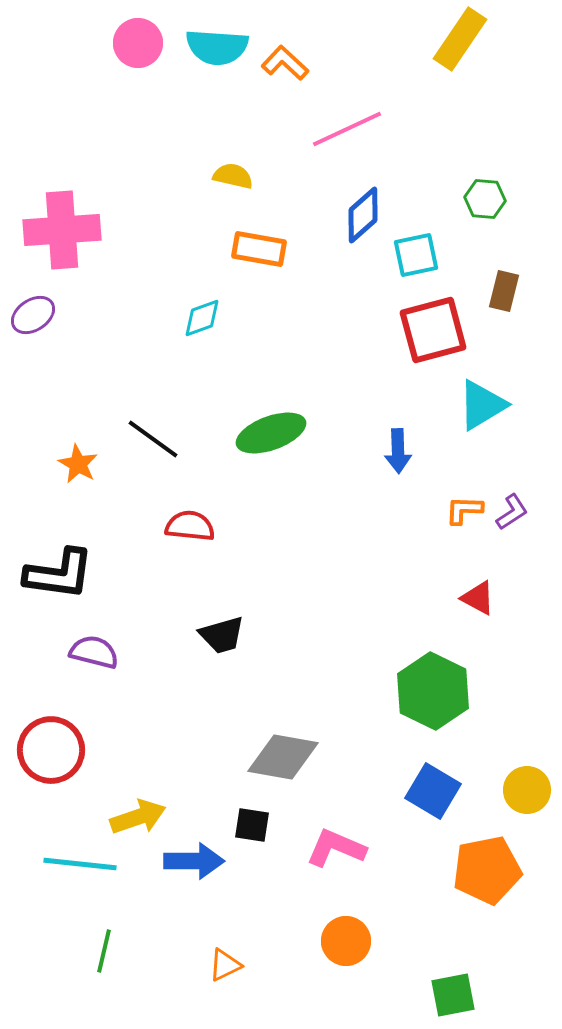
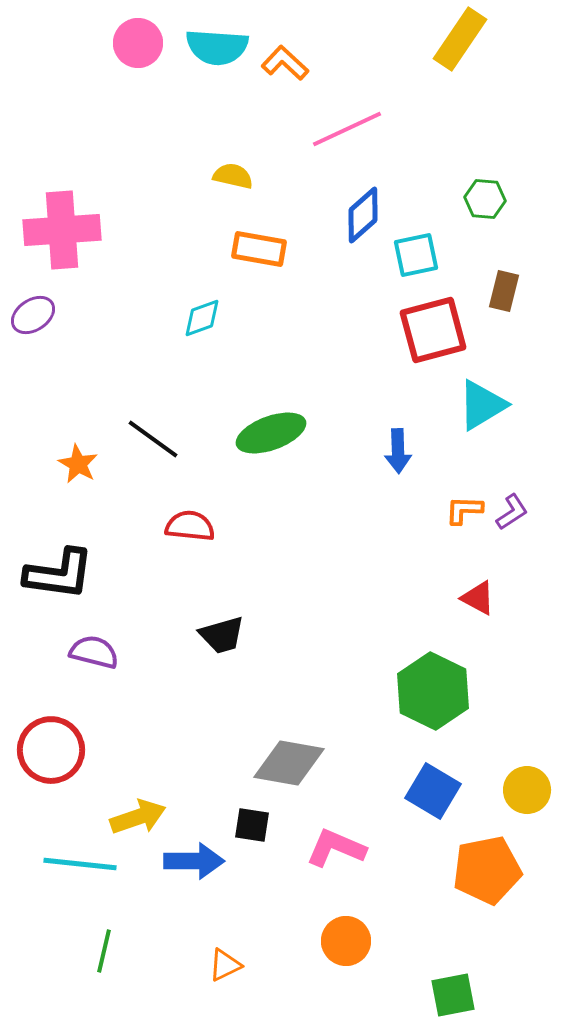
gray diamond at (283, 757): moved 6 px right, 6 px down
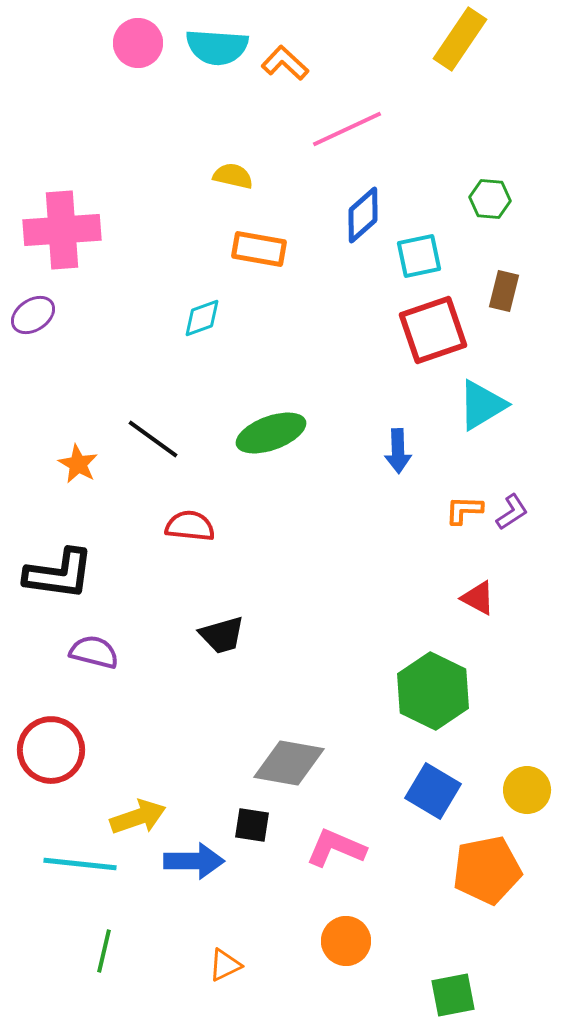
green hexagon at (485, 199): moved 5 px right
cyan square at (416, 255): moved 3 px right, 1 px down
red square at (433, 330): rotated 4 degrees counterclockwise
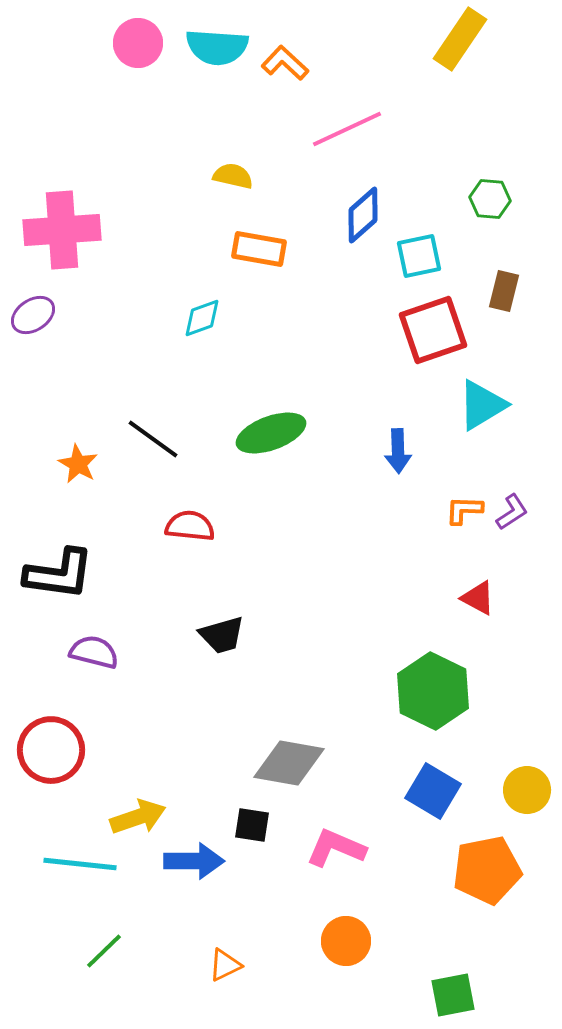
green line at (104, 951): rotated 33 degrees clockwise
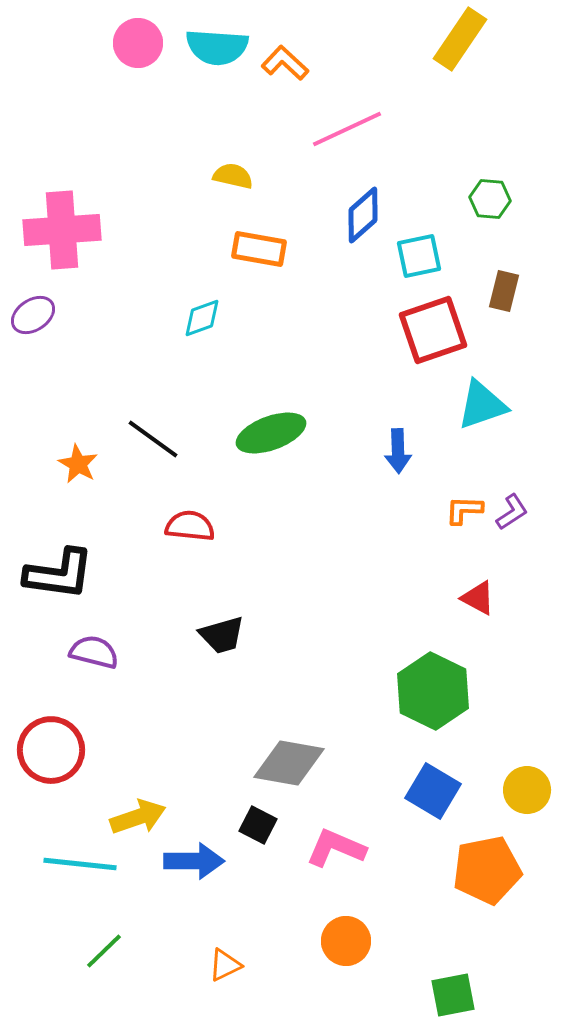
cyan triangle at (482, 405): rotated 12 degrees clockwise
black square at (252, 825): moved 6 px right; rotated 18 degrees clockwise
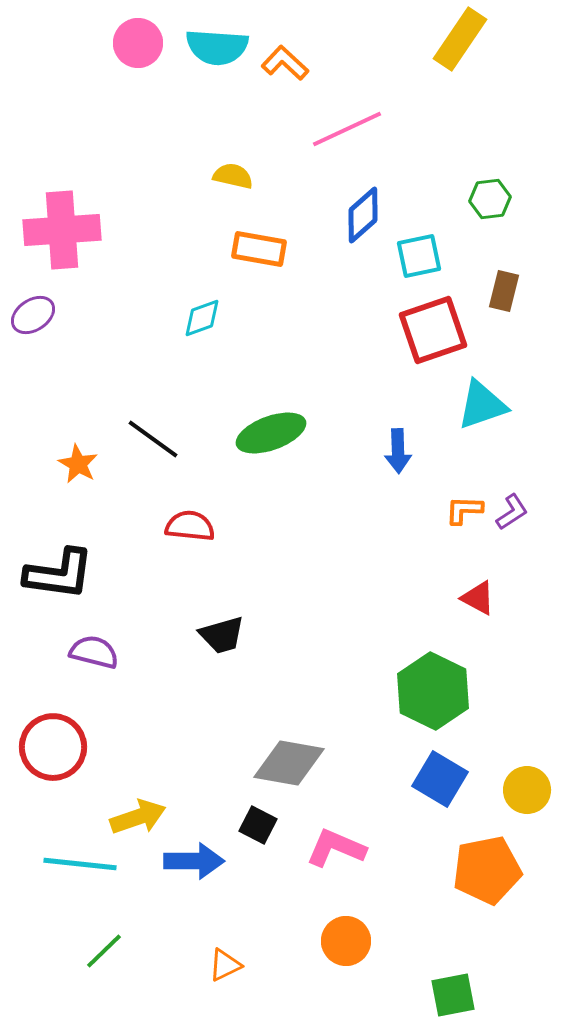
green hexagon at (490, 199): rotated 12 degrees counterclockwise
red circle at (51, 750): moved 2 px right, 3 px up
blue square at (433, 791): moved 7 px right, 12 px up
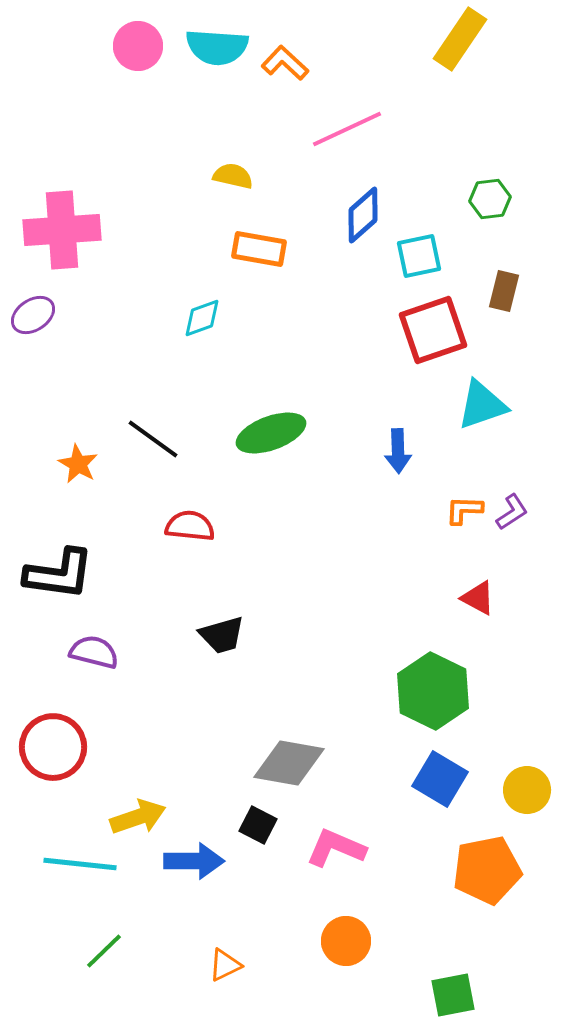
pink circle at (138, 43): moved 3 px down
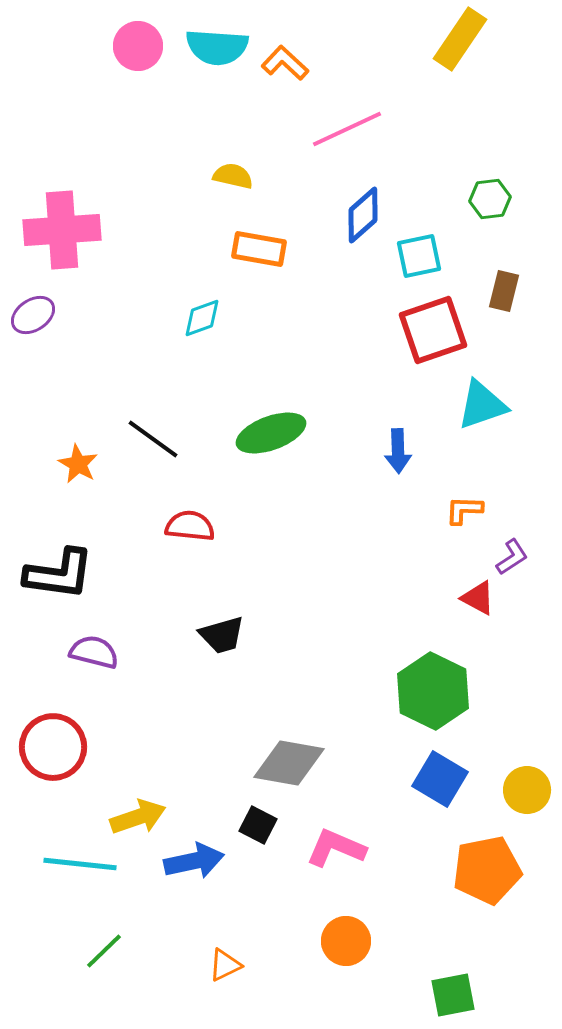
purple L-shape at (512, 512): moved 45 px down
blue arrow at (194, 861): rotated 12 degrees counterclockwise
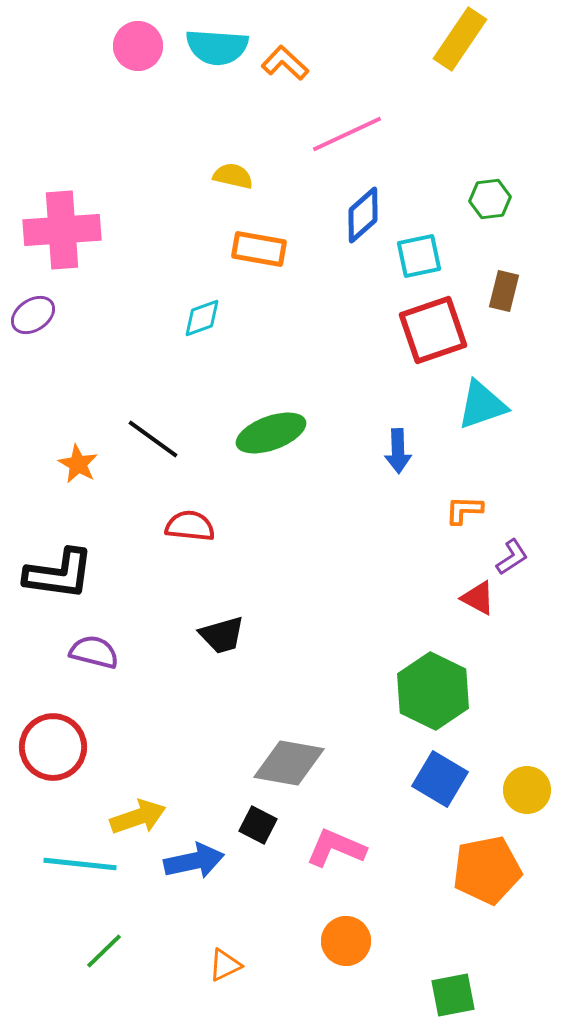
pink line at (347, 129): moved 5 px down
